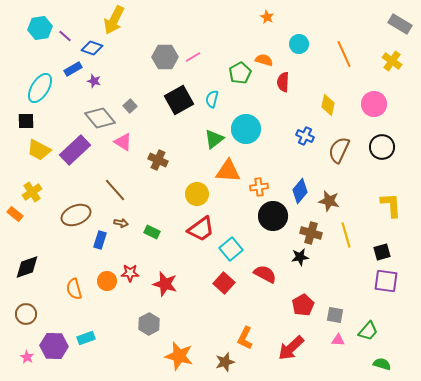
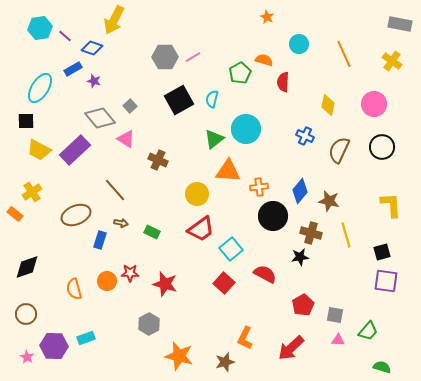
gray rectangle at (400, 24): rotated 20 degrees counterclockwise
pink triangle at (123, 142): moved 3 px right, 3 px up
green semicircle at (382, 364): moved 3 px down
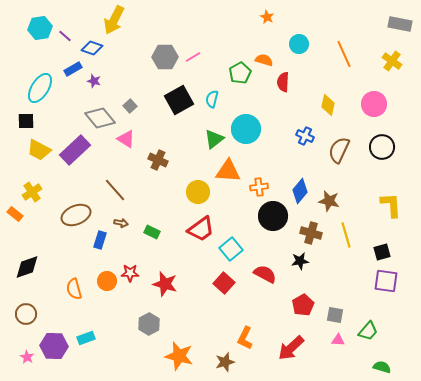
yellow circle at (197, 194): moved 1 px right, 2 px up
black star at (300, 257): moved 4 px down
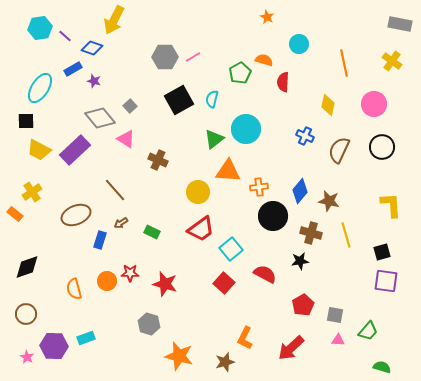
orange line at (344, 54): moved 9 px down; rotated 12 degrees clockwise
brown arrow at (121, 223): rotated 136 degrees clockwise
gray hexagon at (149, 324): rotated 15 degrees counterclockwise
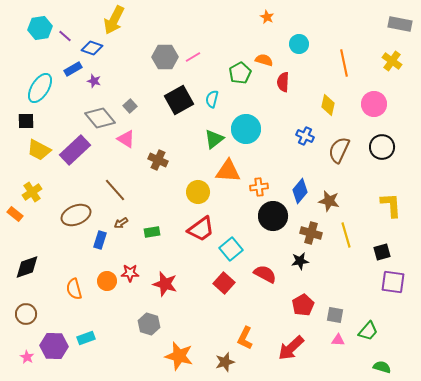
green rectangle at (152, 232): rotated 35 degrees counterclockwise
purple square at (386, 281): moved 7 px right, 1 px down
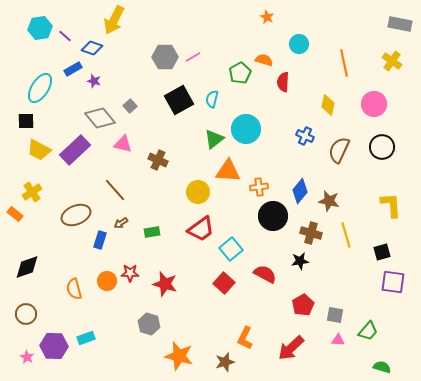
pink triangle at (126, 139): moved 3 px left, 5 px down; rotated 18 degrees counterclockwise
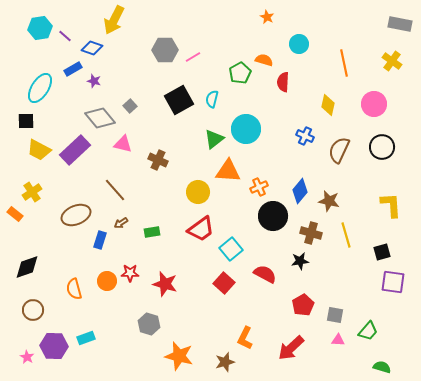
gray hexagon at (165, 57): moved 7 px up
orange cross at (259, 187): rotated 18 degrees counterclockwise
brown circle at (26, 314): moved 7 px right, 4 px up
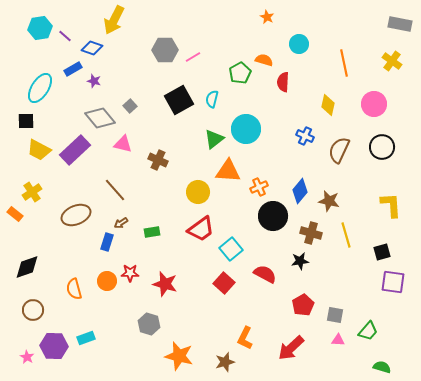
blue rectangle at (100, 240): moved 7 px right, 2 px down
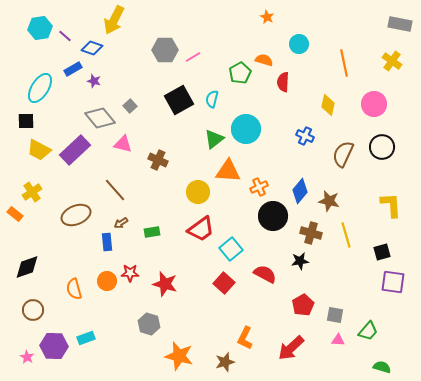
brown semicircle at (339, 150): moved 4 px right, 4 px down
blue rectangle at (107, 242): rotated 24 degrees counterclockwise
